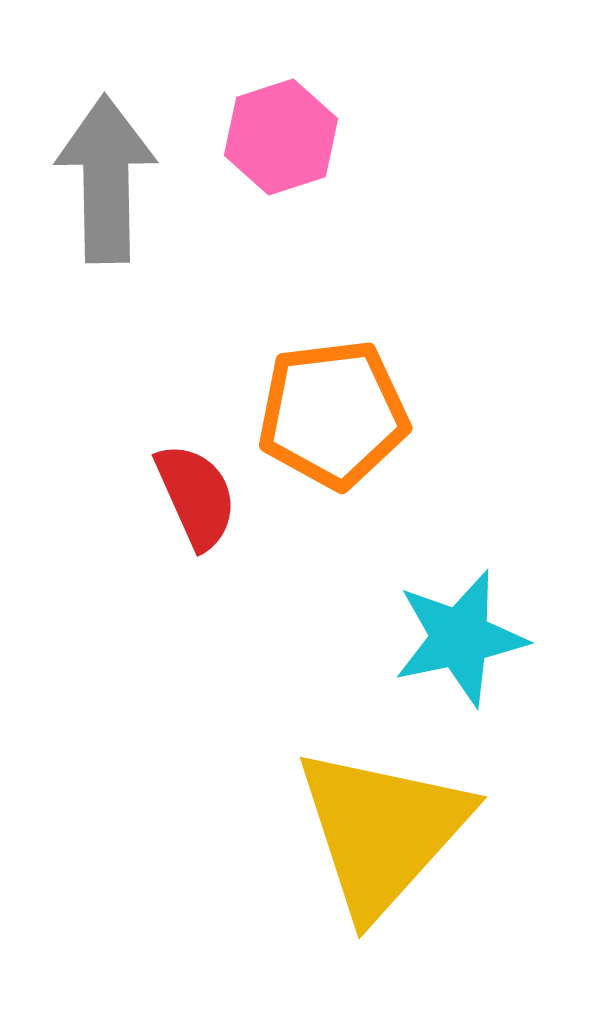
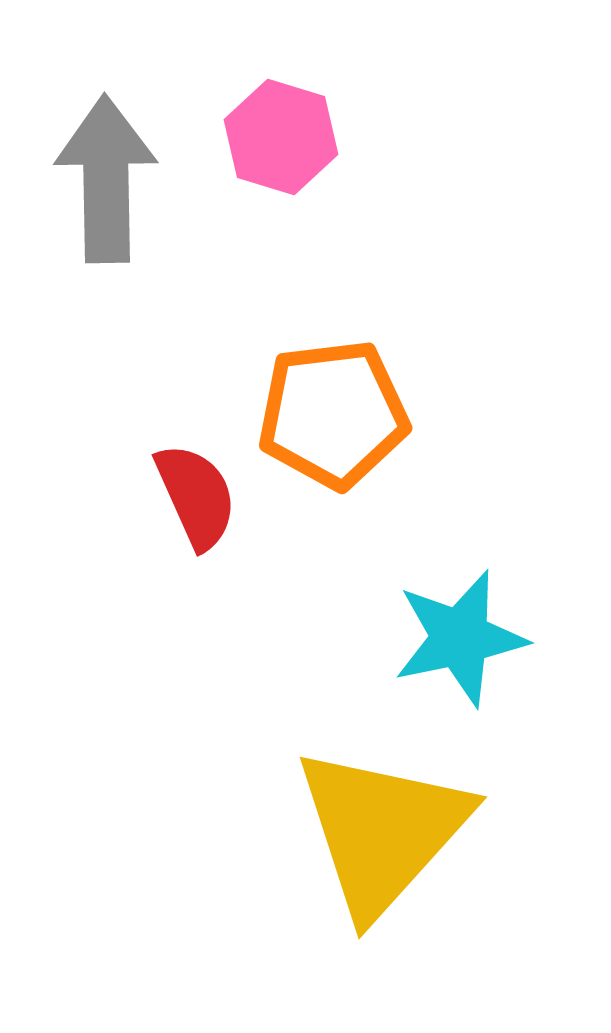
pink hexagon: rotated 25 degrees counterclockwise
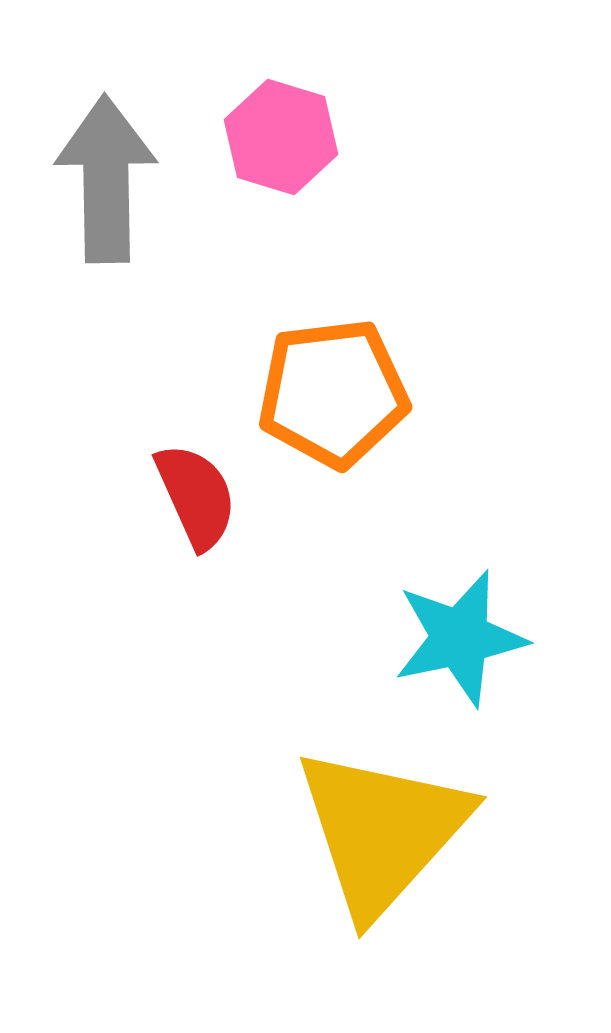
orange pentagon: moved 21 px up
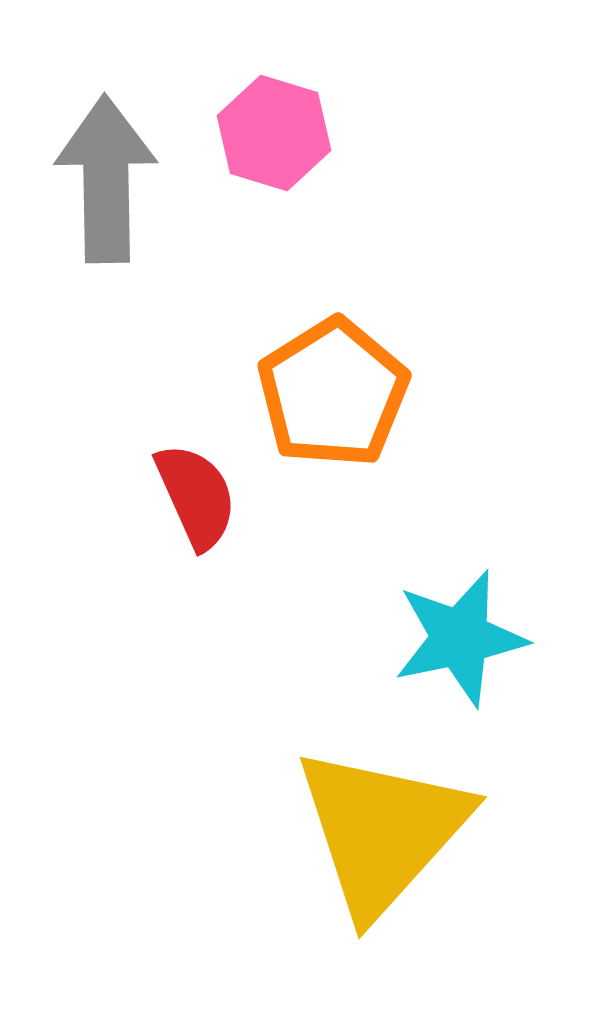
pink hexagon: moved 7 px left, 4 px up
orange pentagon: rotated 25 degrees counterclockwise
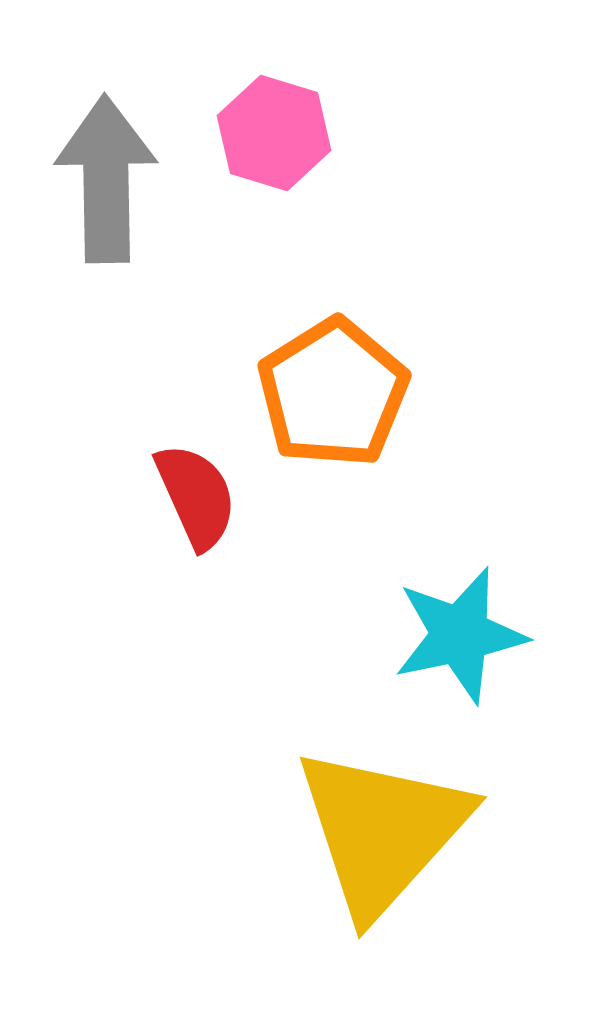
cyan star: moved 3 px up
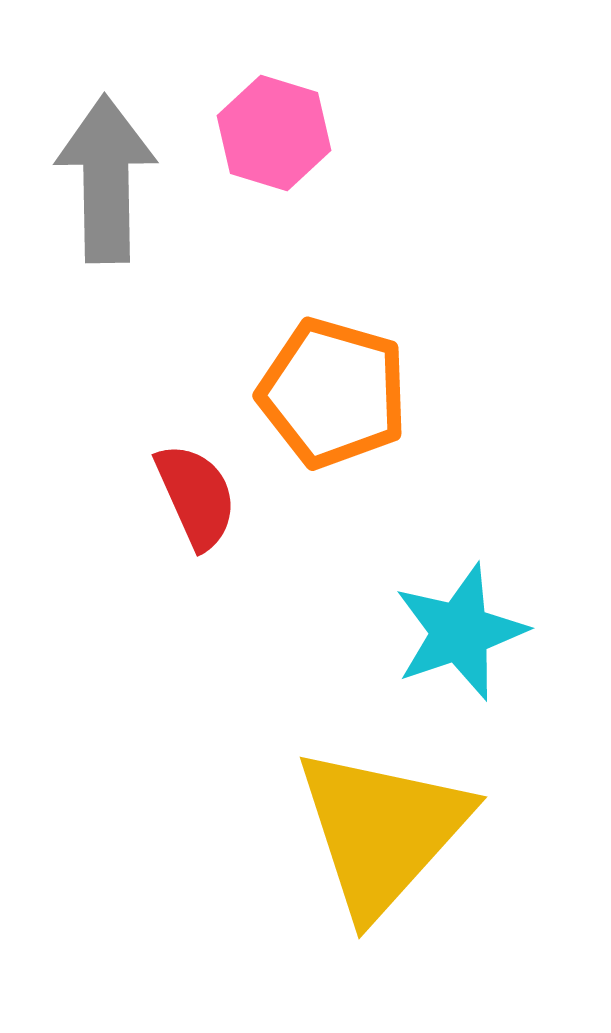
orange pentagon: rotated 24 degrees counterclockwise
cyan star: moved 3 px up; rotated 7 degrees counterclockwise
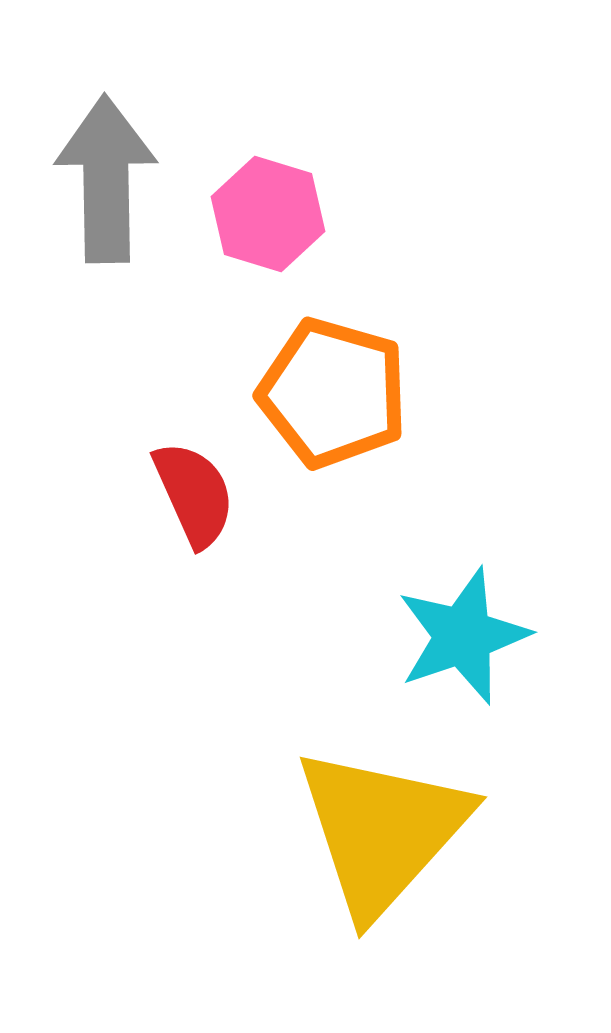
pink hexagon: moved 6 px left, 81 px down
red semicircle: moved 2 px left, 2 px up
cyan star: moved 3 px right, 4 px down
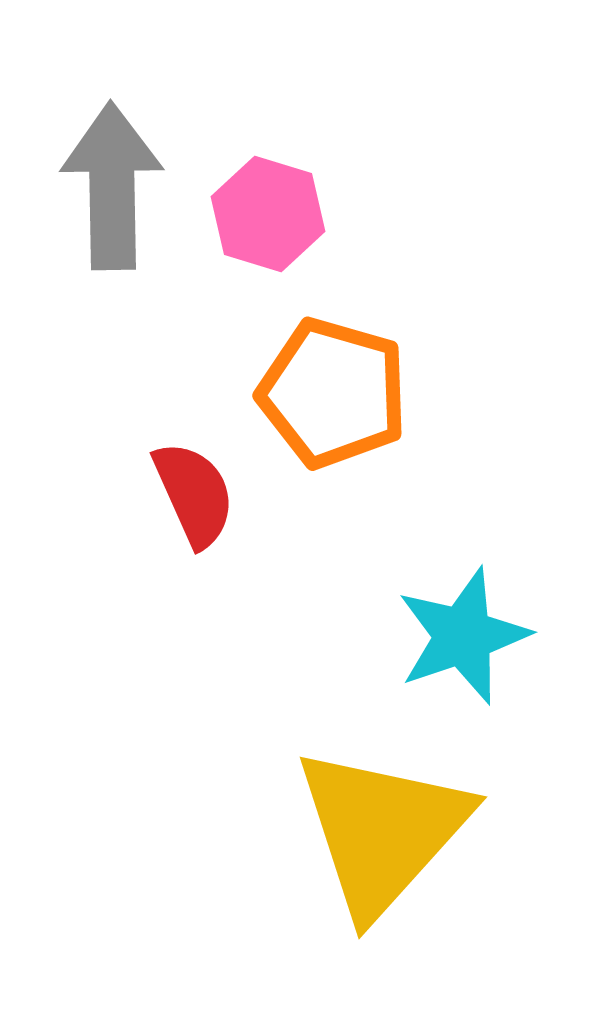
gray arrow: moved 6 px right, 7 px down
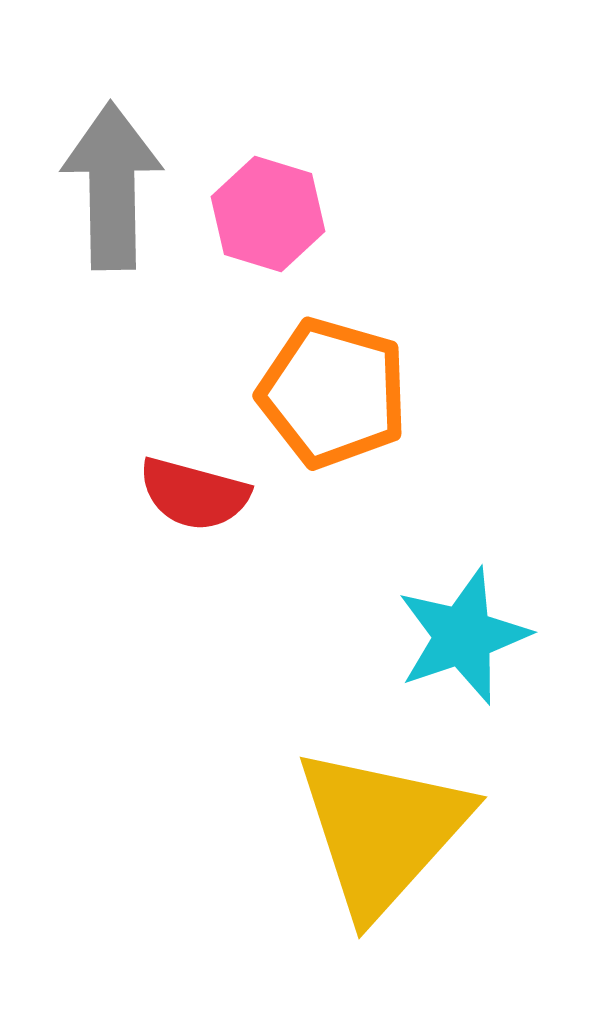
red semicircle: rotated 129 degrees clockwise
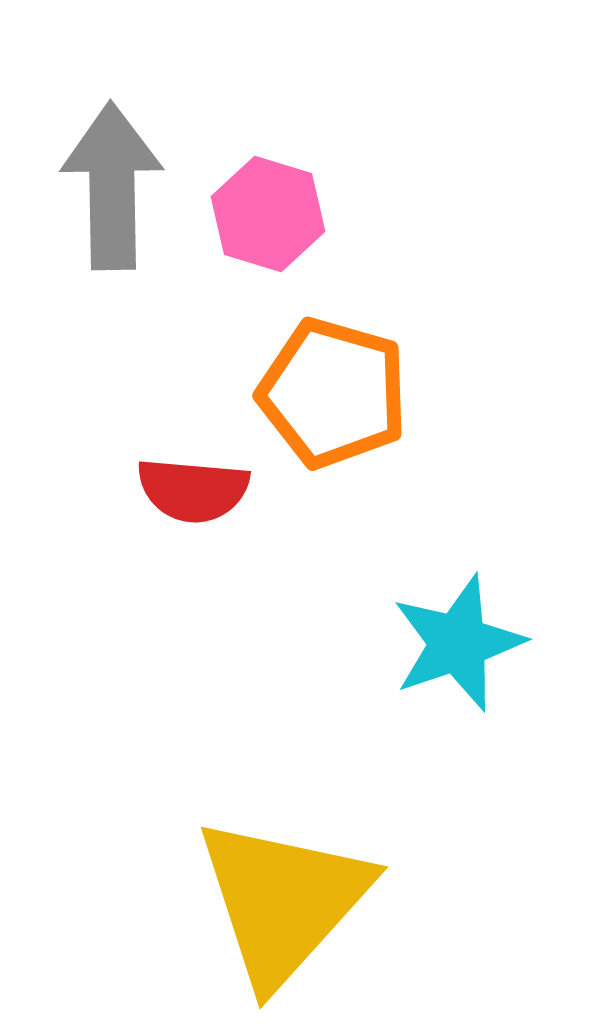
red semicircle: moved 1 px left, 4 px up; rotated 10 degrees counterclockwise
cyan star: moved 5 px left, 7 px down
yellow triangle: moved 99 px left, 70 px down
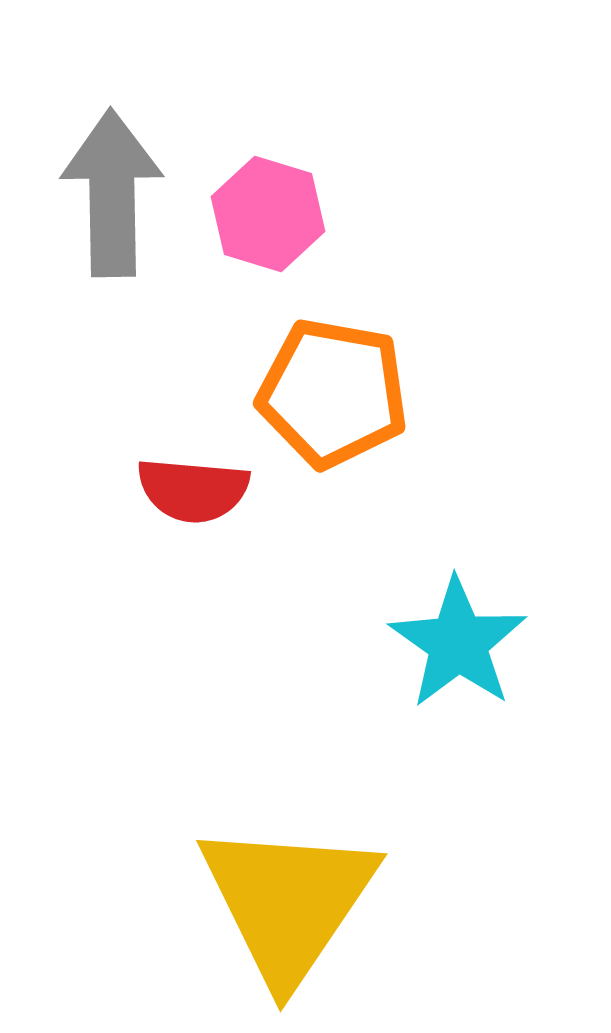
gray arrow: moved 7 px down
orange pentagon: rotated 6 degrees counterclockwise
cyan star: rotated 18 degrees counterclockwise
yellow triangle: moved 5 px right, 1 px down; rotated 8 degrees counterclockwise
